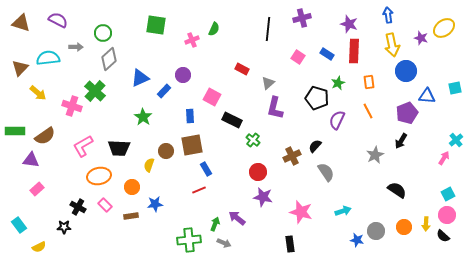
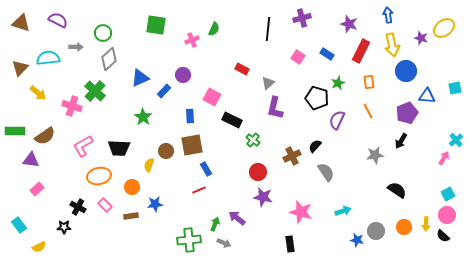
red rectangle at (354, 51): moved 7 px right; rotated 25 degrees clockwise
gray star at (375, 155): rotated 18 degrees clockwise
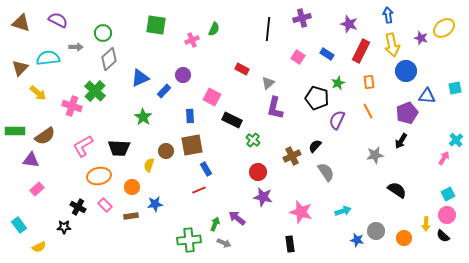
orange circle at (404, 227): moved 11 px down
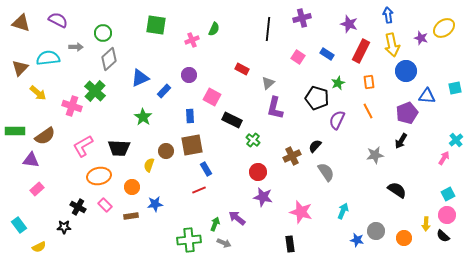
purple circle at (183, 75): moved 6 px right
cyan arrow at (343, 211): rotated 49 degrees counterclockwise
